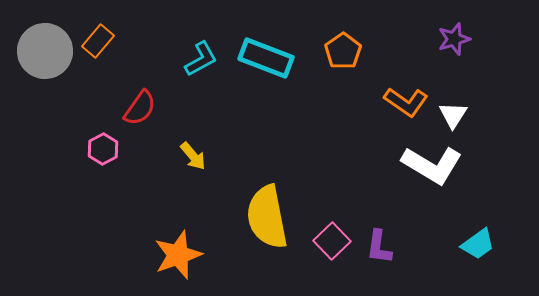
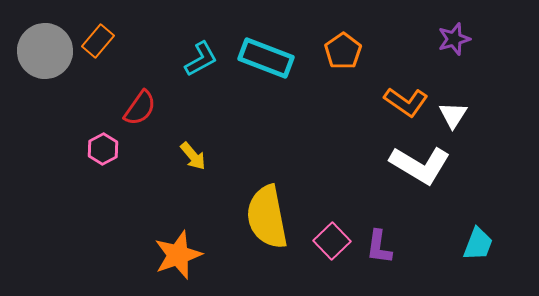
white L-shape: moved 12 px left
cyan trapezoid: rotated 33 degrees counterclockwise
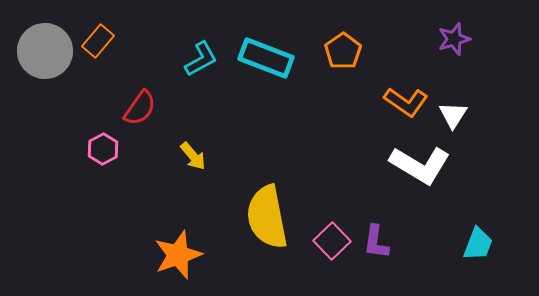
purple L-shape: moved 3 px left, 5 px up
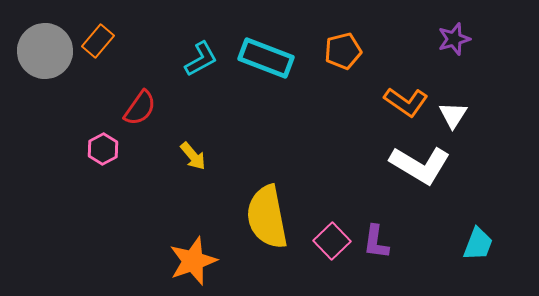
orange pentagon: rotated 21 degrees clockwise
orange star: moved 15 px right, 6 px down
